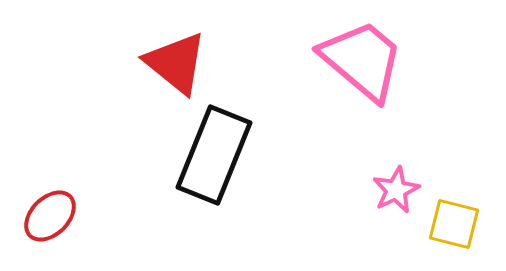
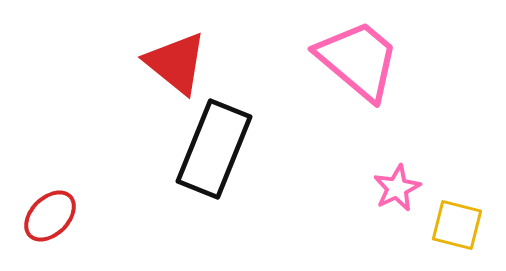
pink trapezoid: moved 4 px left
black rectangle: moved 6 px up
pink star: moved 1 px right, 2 px up
yellow square: moved 3 px right, 1 px down
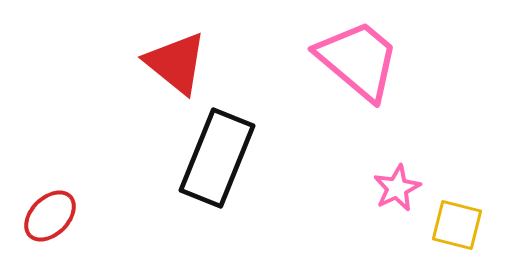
black rectangle: moved 3 px right, 9 px down
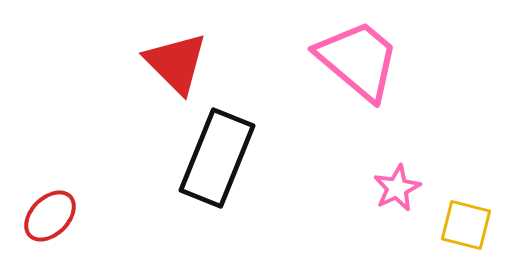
red triangle: rotated 6 degrees clockwise
yellow square: moved 9 px right
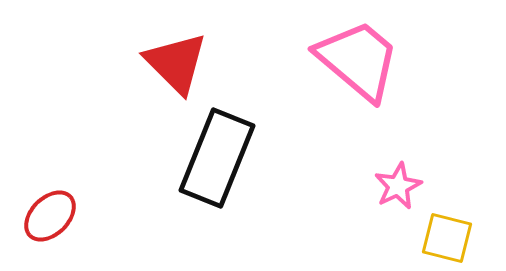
pink star: moved 1 px right, 2 px up
yellow square: moved 19 px left, 13 px down
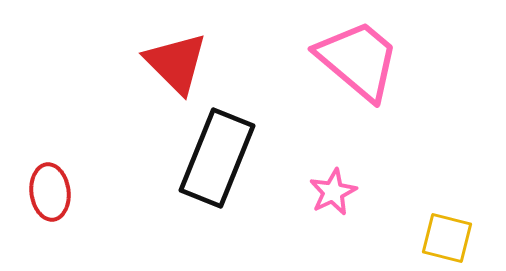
pink star: moved 65 px left, 6 px down
red ellipse: moved 24 px up; rotated 52 degrees counterclockwise
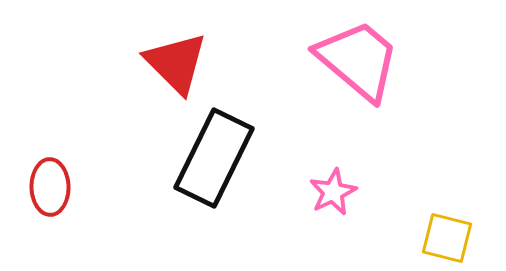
black rectangle: moved 3 px left; rotated 4 degrees clockwise
red ellipse: moved 5 px up; rotated 6 degrees clockwise
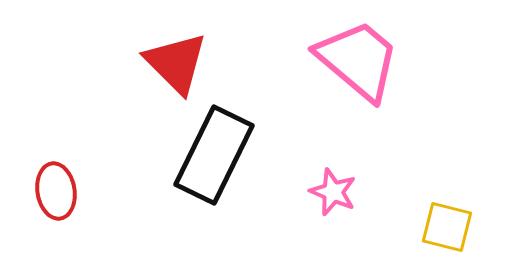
black rectangle: moved 3 px up
red ellipse: moved 6 px right, 4 px down; rotated 8 degrees counterclockwise
pink star: rotated 24 degrees counterclockwise
yellow square: moved 11 px up
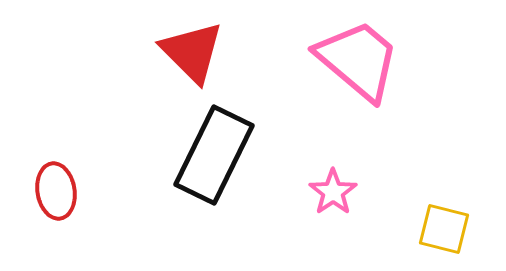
red triangle: moved 16 px right, 11 px up
pink star: rotated 15 degrees clockwise
yellow square: moved 3 px left, 2 px down
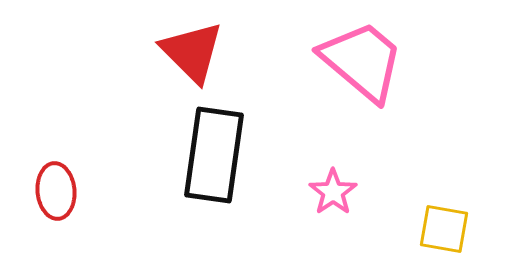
pink trapezoid: moved 4 px right, 1 px down
black rectangle: rotated 18 degrees counterclockwise
red ellipse: rotated 4 degrees clockwise
yellow square: rotated 4 degrees counterclockwise
